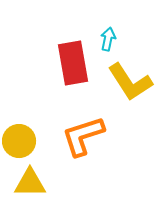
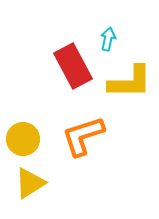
red rectangle: moved 3 px down; rotated 18 degrees counterclockwise
yellow L-shape: rotated 57 degrees counterclockwise
yellow circle: moved 4 px right, 2 px up
yellow triangle: rotated 32 degrees counterclockwise
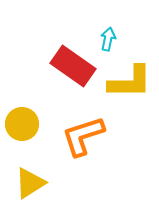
red rectangle: rotated 27 degrees counterclockwise
yellow circle: moved 1 px left, 15 px up
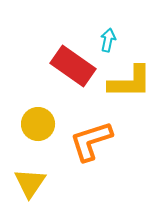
cyan arrow: moved 1 px down
yellow circle: moved 16 px right
orange L-shape: moved 8 px right, 5 px down
yellow triangle: rotated 24 degrees counterclockwise
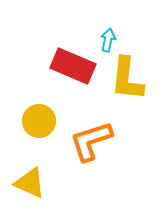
red rectangle: rotated 12 degrees counterclockwise
yellow L-shape: moved 3 px left, 3 px up; rotated 96 degrees clockwise
yellow circle: moved 1 px right, 3 px up
yellow triangle: rotated 40 degrees counterclockwise
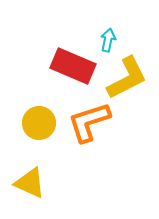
yellow L-shape: moved 1 px up; rotated 123 degrees counterclockwise
yellow circle: moved 2 px down
orange L-shape: moved 2 px left, 19 px up
